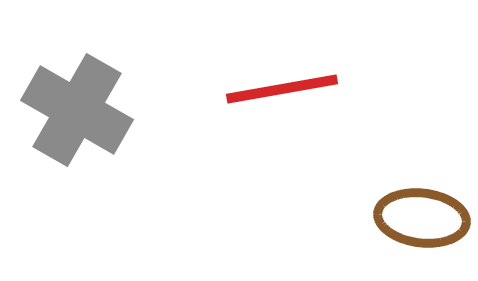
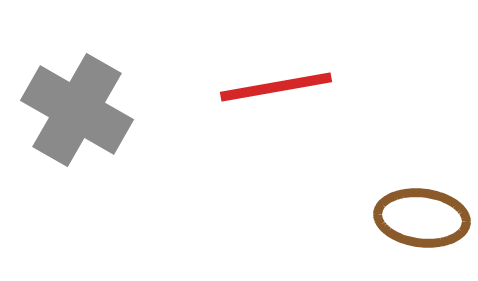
red line: moved 6 px left, 2 px up
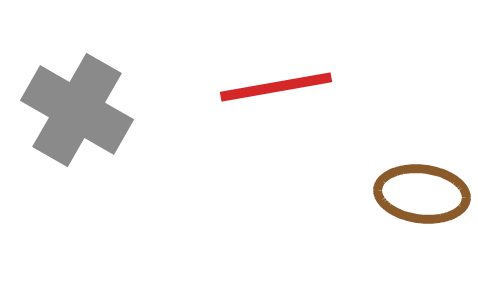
brown ellipse: moved 24 px up
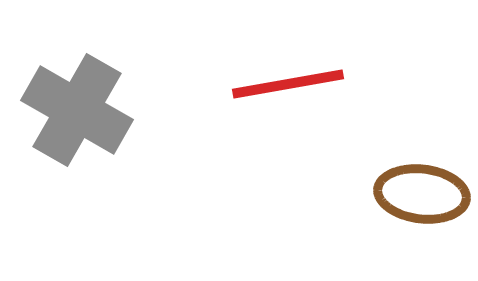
red line: moved 12 px right, 3 px up
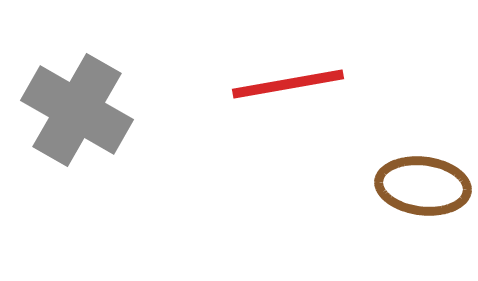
brown ellipse: moved 1 px right, 8 px up
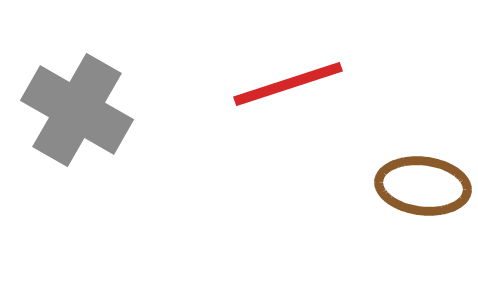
red line: rotated 8 degrees counterclockwise
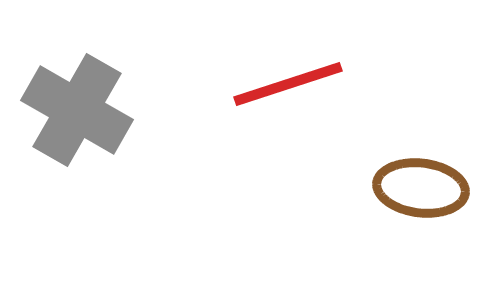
brown ellipse: moved 2 px left, 2 px down
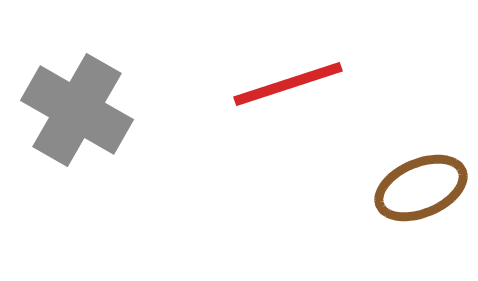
brown ellipse: rotated 30 degrees counterclockwise
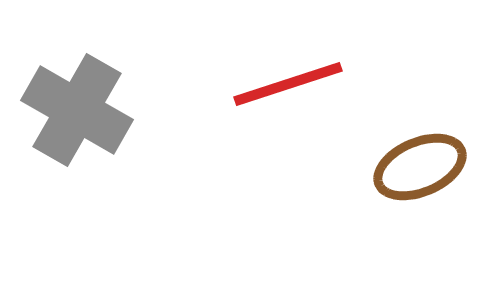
brown ellipse: moved 1 px left, 21 px up
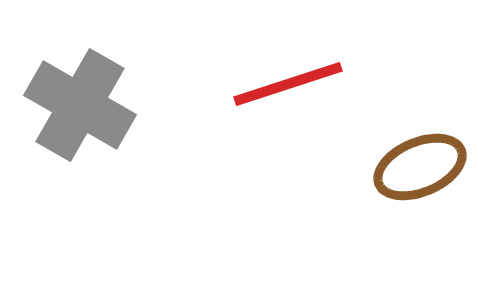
gray cross: moved 3 px right, 5 px up
